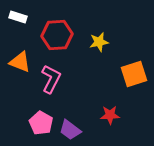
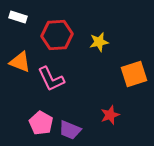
pink L-shape: rotated 128 degrees clockwise
red star: rotated 18 degrees counterclockwise
purple trapezoid: rotated 15 degrees counterclockwise
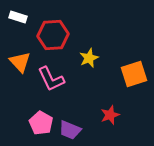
red hexagon: moved 4 px left
yellow star: moved 10 px left, 16 px down; rotated 12 degrees counterclockwise
orange triangle: rotated 25 degrees clockwise
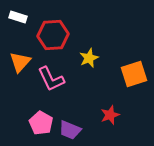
orange triangle: rotated 25 degrees clockwise
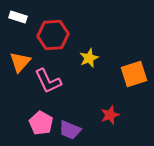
pink L-shape: moved 3 px left, 2 px down
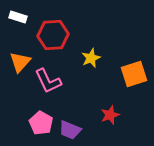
yellow star: moved 2 px right
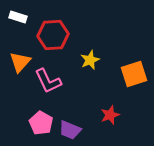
yellow star: moved 1 px left, 2 px down
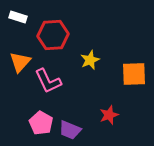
orange square: rotated 16 degrees clockwise
red star: moved 1 px left
